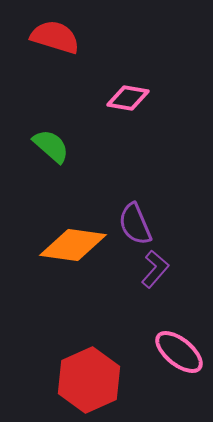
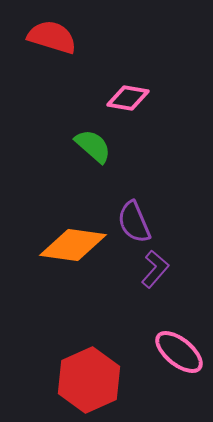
red semicircle: moved 3 px left
green semicircle: moved 42 px right
purple semicircle: moved 1 px left, 2 px up
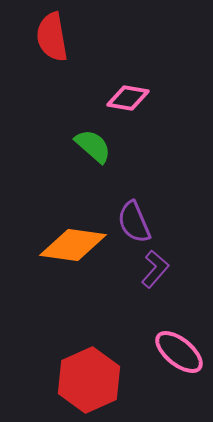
red semicircle: rotated 117 degrees counterclockwise
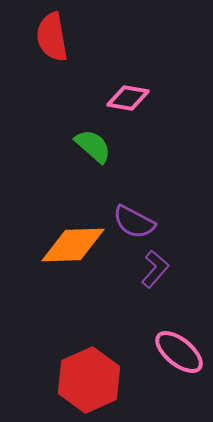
purple semicircle: rotated 39 degrees counterclockwise
orange diamond: rotated 10 degrees counterclockwise
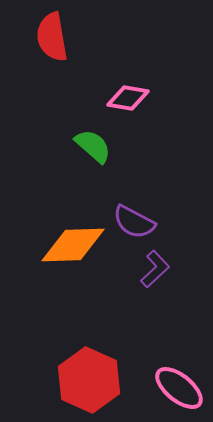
purple L-shape: rotated 6 degrees clockwise
pink ellipse: moved 36 px down
red hexagon: rotated 12 degrees counterclockwise
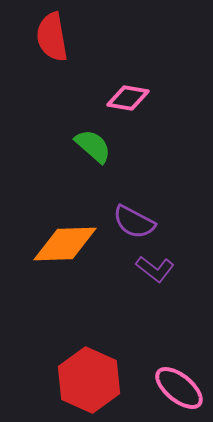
orange diamond: moved 8 px left, 1 px up
purple L-shape: rotated 81 degrees clockwise
